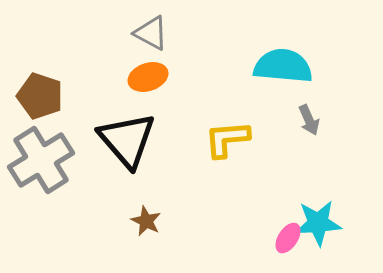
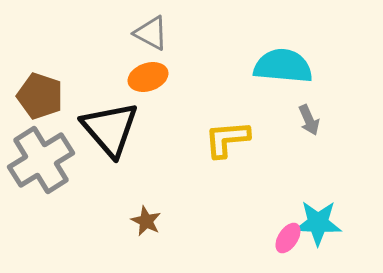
black triangle: moved 17 px left, 11 px up
cyan star: rotated 6 degrees clockwise
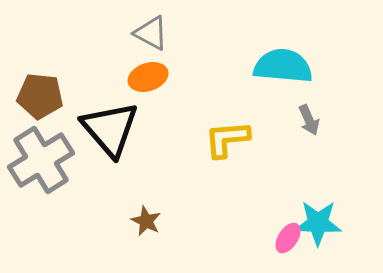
brown pentagon: rotated 12 degrees counterclockwise
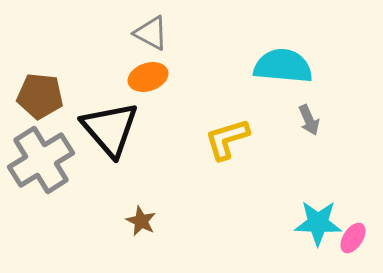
yellow L-shape: rotated 12 degrees counterclockwise
brown star: moved 5 px left
pink ellipse: moved 65 px right
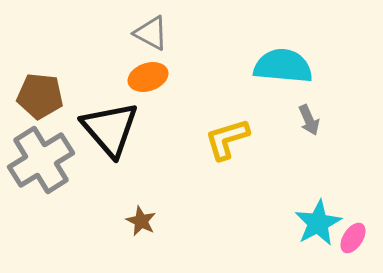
cyan star: rotated 30 degrees counterclockwise
